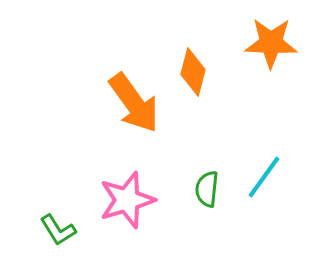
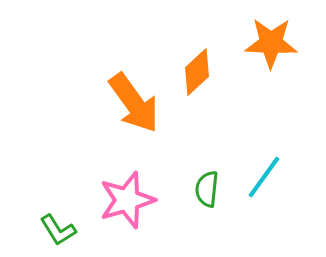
orange diamond: moved 4 px right; rotated 33 degrees clockwise
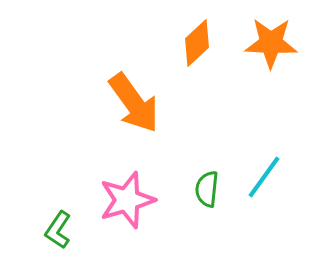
orange diamond: moved 29 px up
green L-shape: rotated 66 degrees clockwise
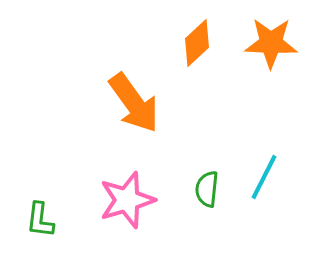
cyan line: rotated 9 degrees counterclockwise
green L-shape: moved 18 px left, 10 px up; rotated 27 degrees counterclockwise
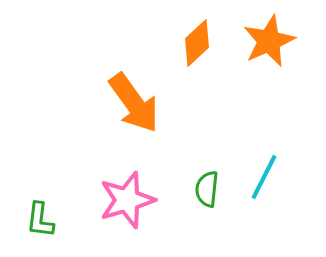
orange star: moved 2 px left, 2 px up; rotated 26 degrees counterclockwise
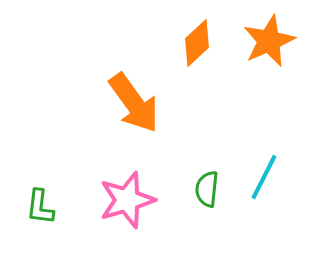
green L-shape: moved 13 px up
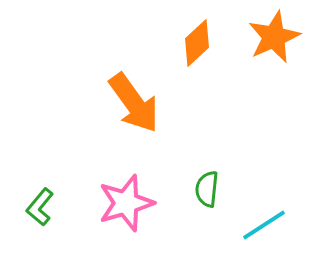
orange star: moved 5 px right, 4 px up
cyan line: moved 48 px down; rotated 30 degrees clockwise
pink star: moved 1 px left, 3 px down
green L-shape: rotated 33 degrees clockwise
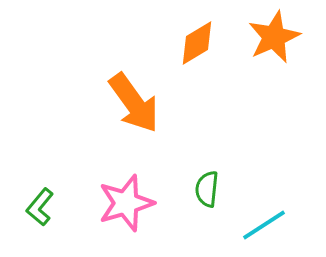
orange diamond: rotated 12 degrees clockwise
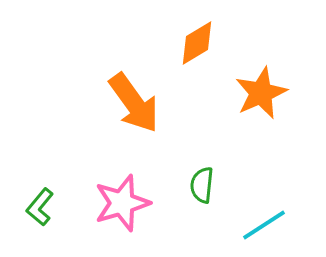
orange star: moved 13 px left, 56 px down
green semicircle: moved 5 px left, 4 px up
pink star: moved 4 px left
